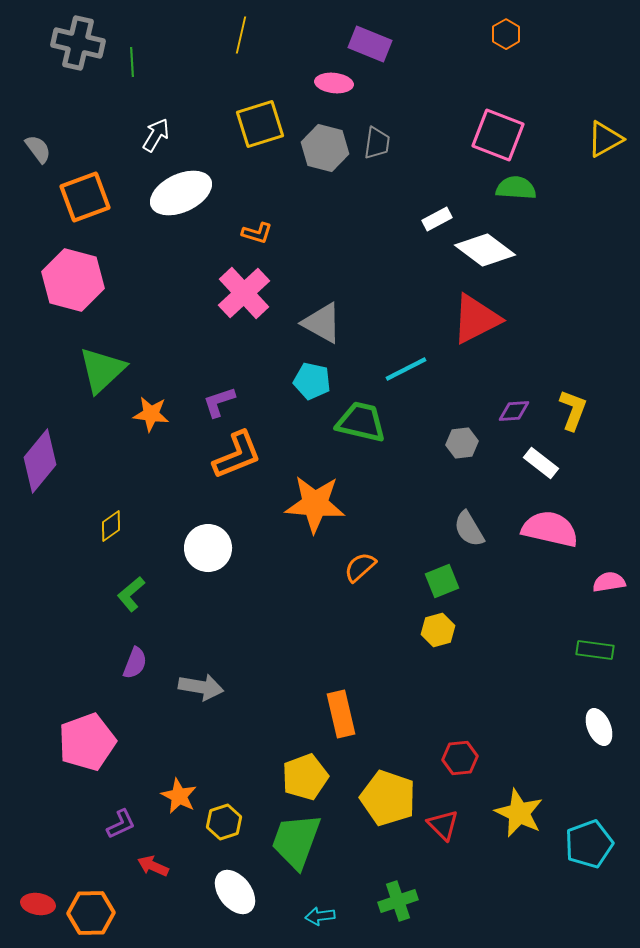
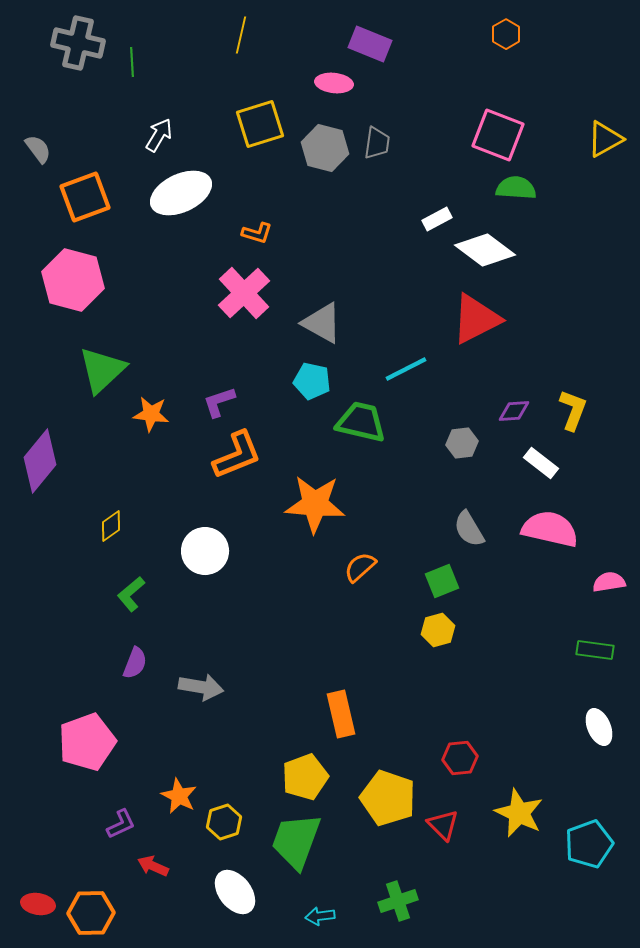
white arrow at (156, 135): moved 3 px right
white circle at (208, 548): moved 3 px left, 3 px down
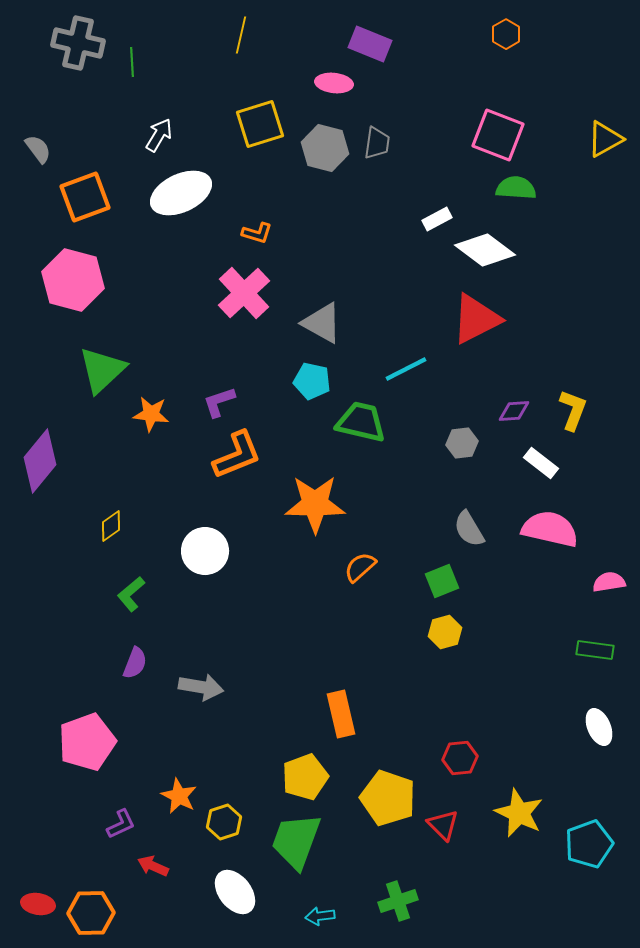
orange star at (315, 504): rotated 4 degrees counterclockwise
yellow hexagon at (438, 630): moved 7 px right, 2 px down
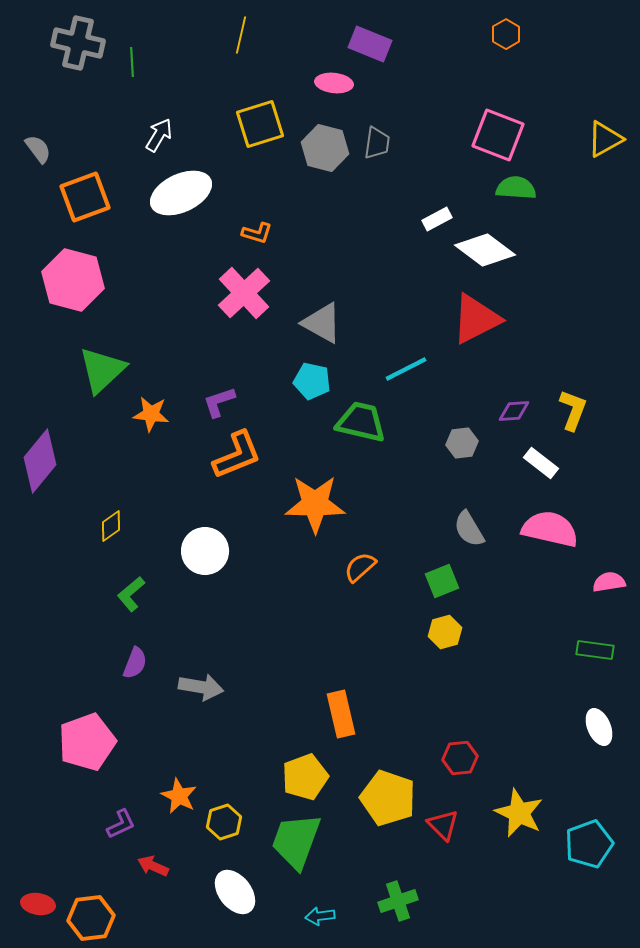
orange hexagon at (91, 913): moved 5 px down; rotated 6 degrees counterclockwise
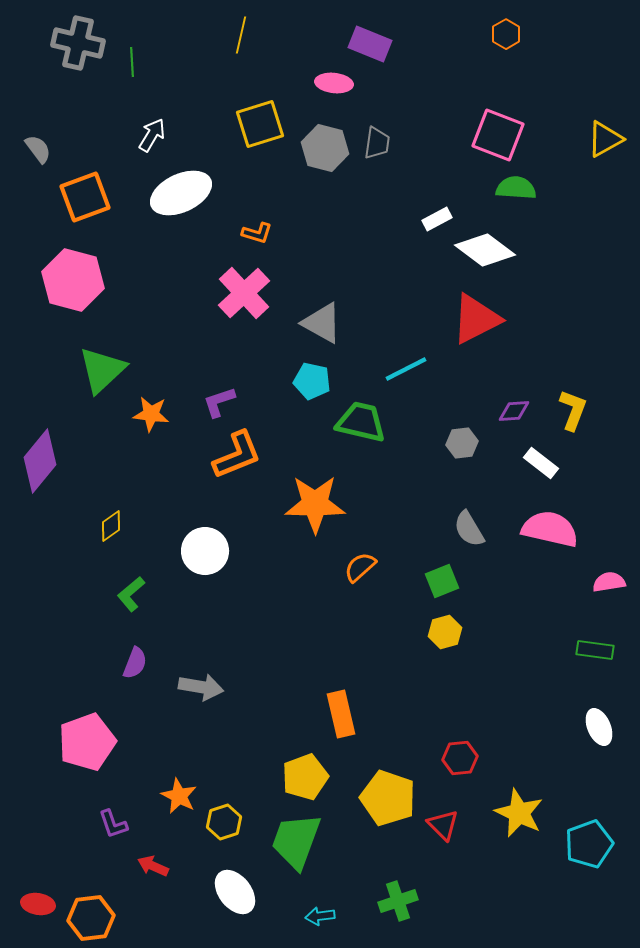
white arrow at (159, 135): moved 7 px left
purple L-shape at (121, 824): moved 8 px left; rotated 96 degrees clockwise
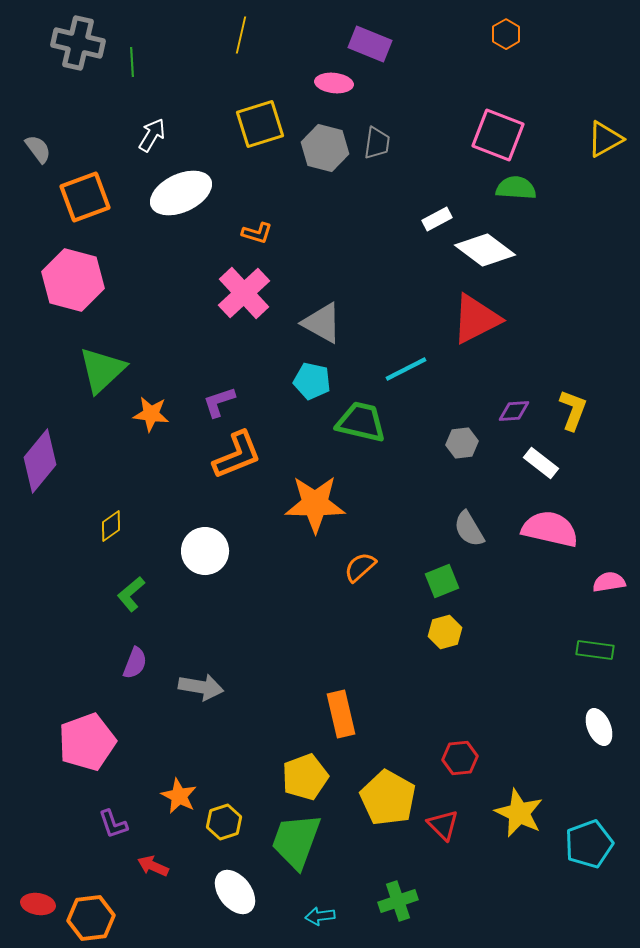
yellow pentagon at (388, 798): rotated 10 degrees clockwise
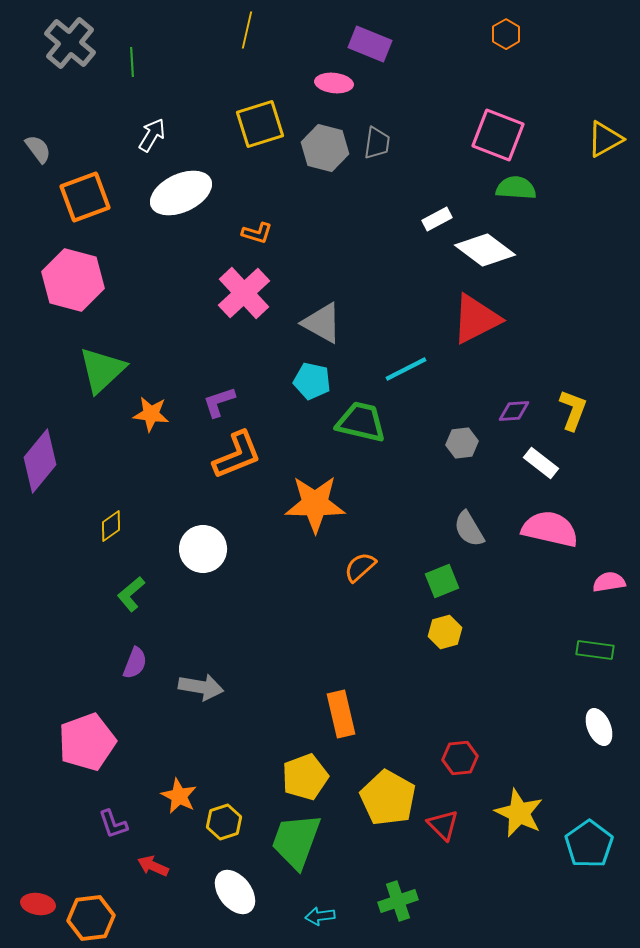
yellow line at (241, 35): moved 6 px right, 5 px up
gray cross at (78, 43): moved 8 px left; rotated 27 degrees clockwise
white circle at (205, 551): moved 2 px left, 2 px up
cyan pentagon at (589, 844): rotated 15 degrees counterclockwise
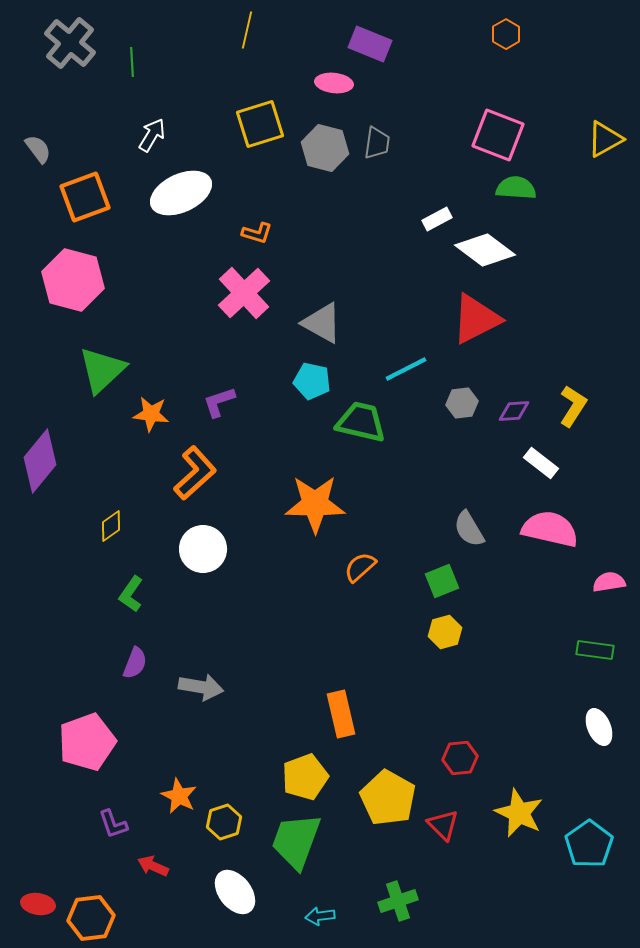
yellow L-shape at (573, 410): moved 4 px up; rotated 12 degrees clockwise
gray hexagon at (462, 443): moved 40 px up
orange L-shape at (237, 455): moved 42 px left, 18 px down; rotated 20 degrees counterclockwise
green L-shape at (131, 594): rotated 15 degrees counterclockwise
